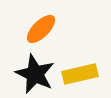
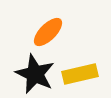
orange ellipse: moved 7 px right, 3 px down
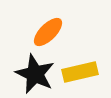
yellow rectangle: moved 2 px up
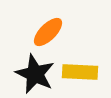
yellow rectangle: rotated 16 degrees clockwise
